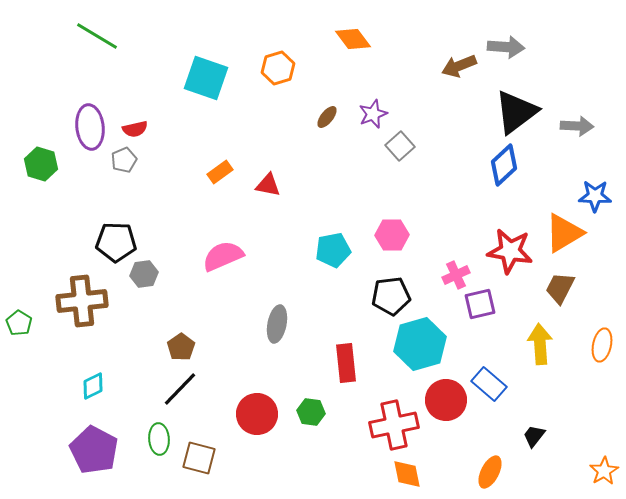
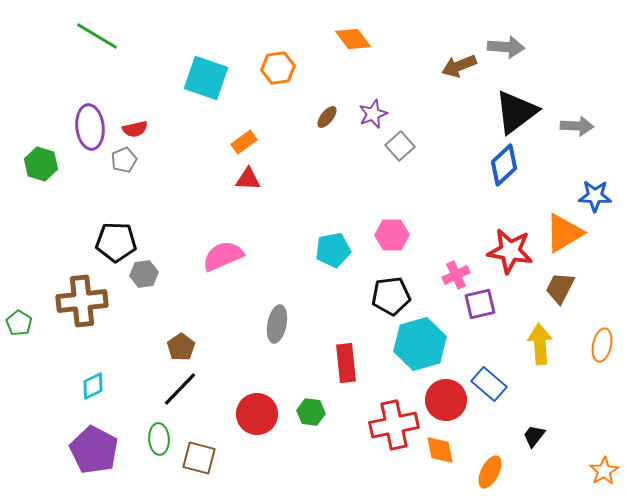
orange hexagon at (278, 68): rotated 8 degrees clockwise
orange rectangle at (220, 172): moved 24 px right, 30 px up
red triangle at (268, 185): moved 20 px left, 6 px up; rotated 8 degrees counterclockwise
orange diamond at (407, 474): moved 33 px right, 24 px up
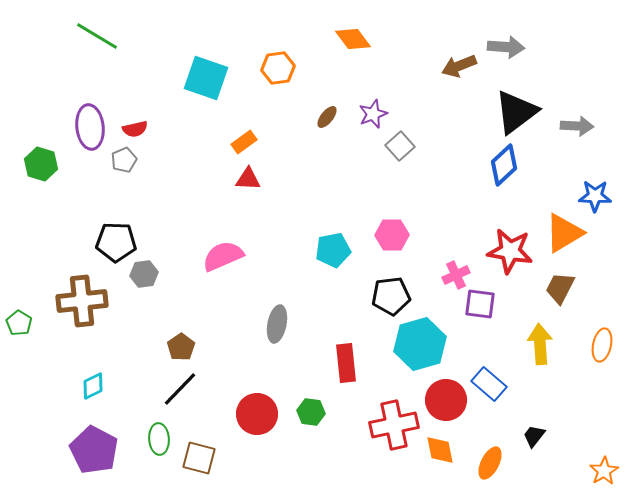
purple square at (480, 304): rotated 20 degrees clockwise
orange ellipse at (490, 472): moved 9 px up
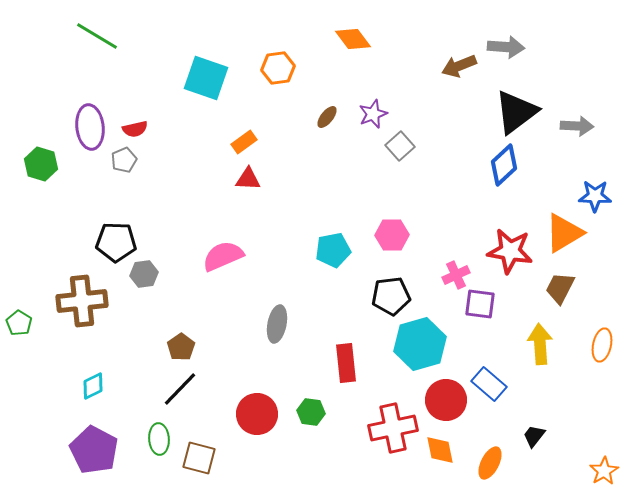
red cross at (394, 425): moved 1 px left, 3 px down
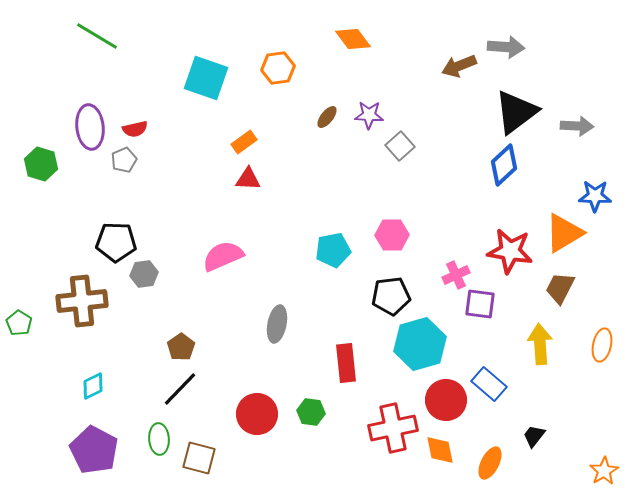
purple star at (373, 114): moved 4 px left, 1 px down; rotated 24 degrees clockwise
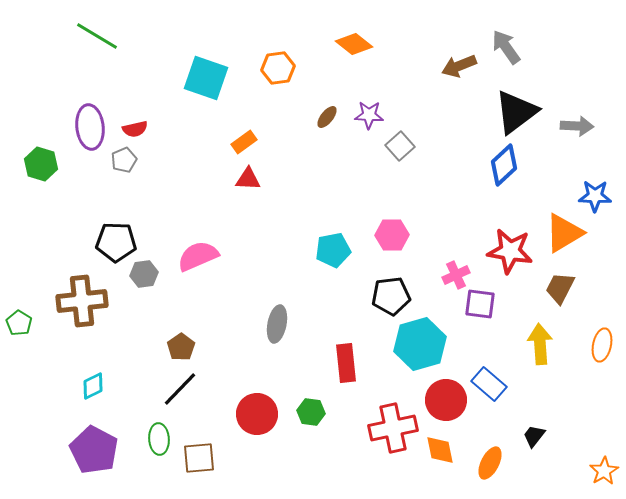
orange diamond at (353, 39): moved 1 px right, 5 px down; rotated 15 degrees counterclockwise
gray arrow at (506, 47): rotated 129 degrees counterclockwise
pink semicircle at (223, 256): moved 25 px left
brown square at (199, 458): rotated 20 degrees counterclockwise
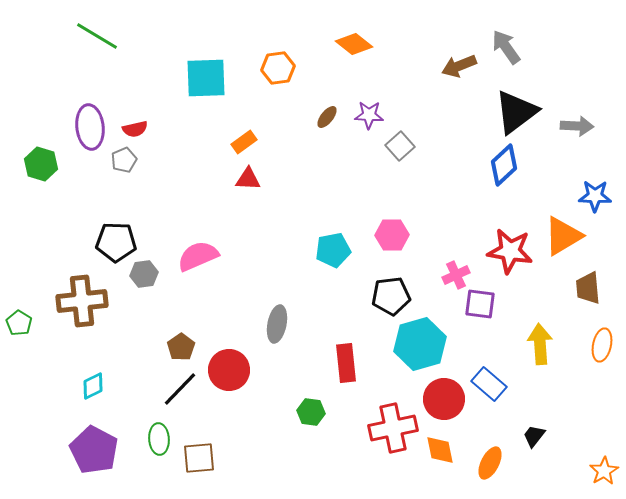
cyan square at (206, 78): rotated 21 degrees counterclockwise
orange triangle at (564, 233): moved 1 px left, 3 px down
brown trapezoid at (560, 288): moved 28 px right; rotated 32 degrees counterclockwise
red circle at (446, 400): moved 2 px left, 1 px up
red circle at (257, 414): moved 28 px left, 44 px up
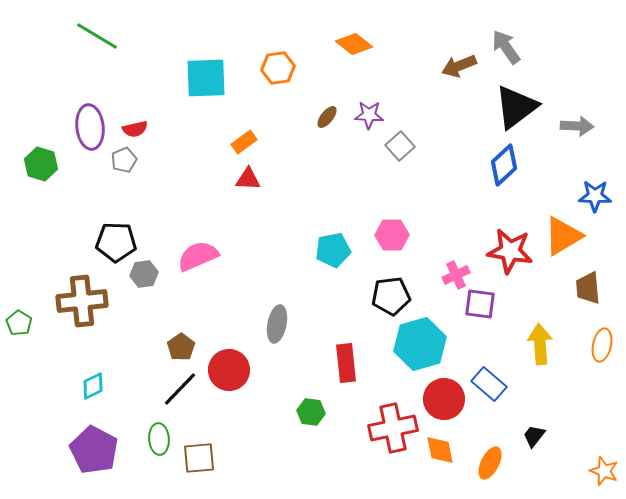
black triangle at (516, 112): moved 5 px up
orange star at (604, 471): rotated 20 degrees counterclockwise
